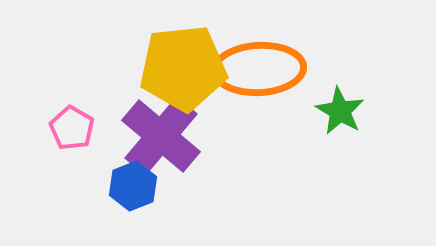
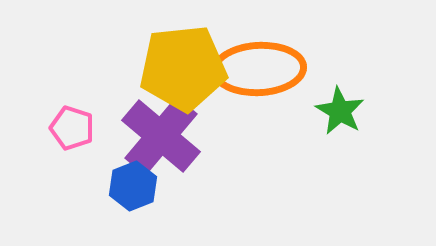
pink pentagon: rotated 12 degrees counterclockwise
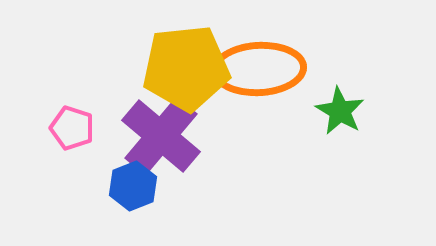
yellow pentagon: moved 3 px right
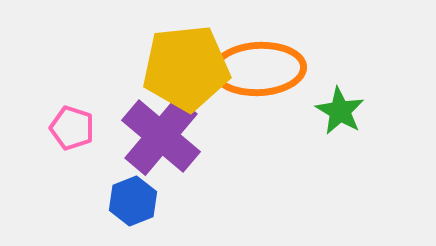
blue hexagon: moved 15 px down
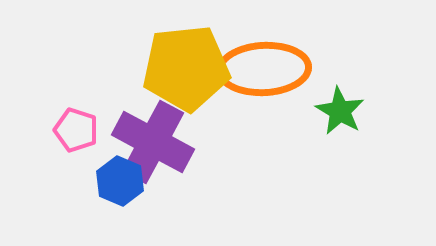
orange ellipse: moved 5 px right
pink pentagon: moved 4 px right, 2 px down
purple cross: moved 8 px left, 6 px down; rotated 12 degrees counterclockwise
blue hexagon: moved 13 px left, 20 px up; rotated 15 degrees counterclockwise
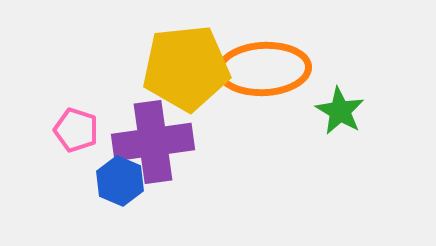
purple cross: rotated 36 degrees counterclockwise
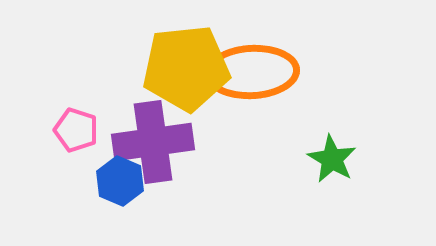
orange ellipse: moved 12 px left, 3 px down
green star: moved 8 px left, 48 px down
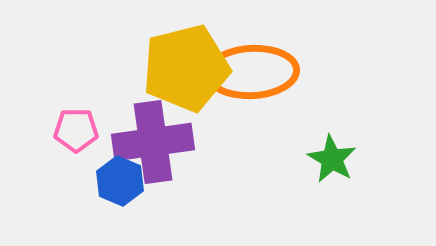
yellow pentagon: rotated 8 degrees counterclockwise
pink pentagon: rotated 18 degrees counterclockwise
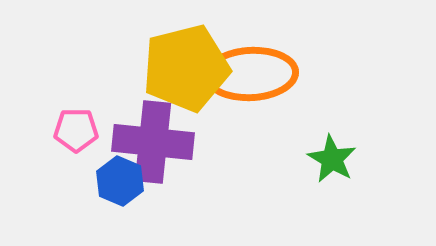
orange ellipse: moved 1 px left, 2 px down
purple cross: rotated 14 degrees clockwise
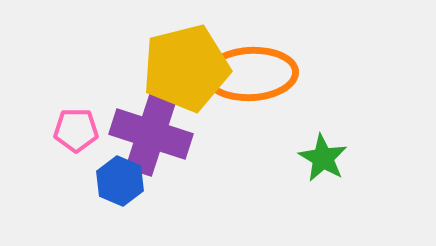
purple cross: moved 2 px left, 8 px up; rotated 12 degrees clockwise
green star: moved 9 px left, 1 px up
